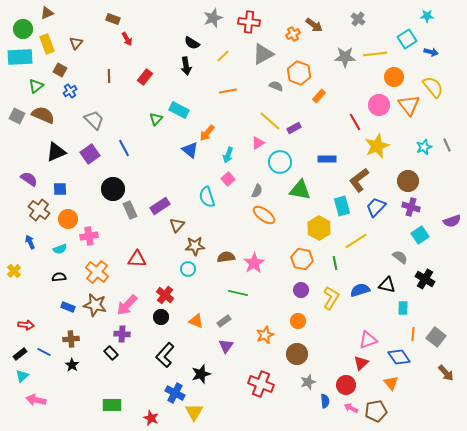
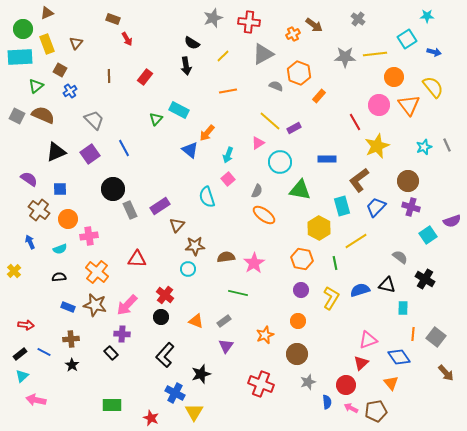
blue arrow at (431, 52): moved 3 px right
cyan square at (420, 235): moved 8 px right
blue semicircle at (325, 401): moved 2 px right, 1 px down
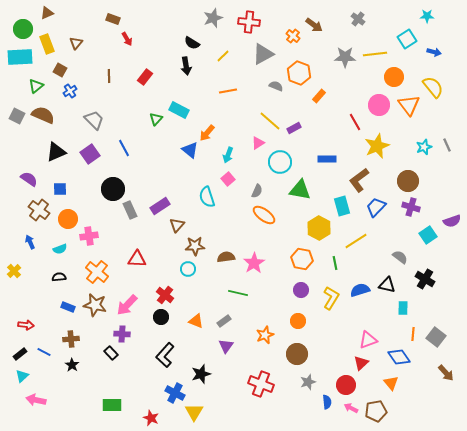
orange cross at (293, 34): moved 2 px down; rotated 24 degrees counterclockwise
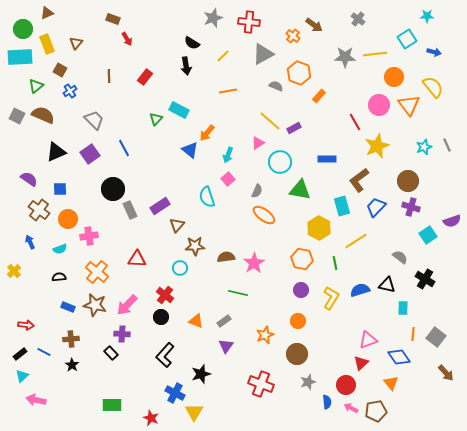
cyan circle at (188, 269): moved 8 px left, 1 px up
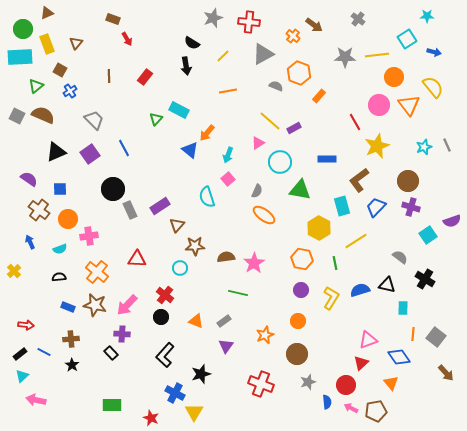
yellow line at (375, 54): moved 2 px right, 1 px down
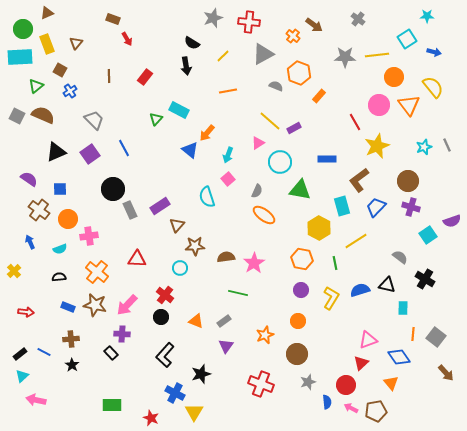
red arrow at (26, 325): moved 13 px up
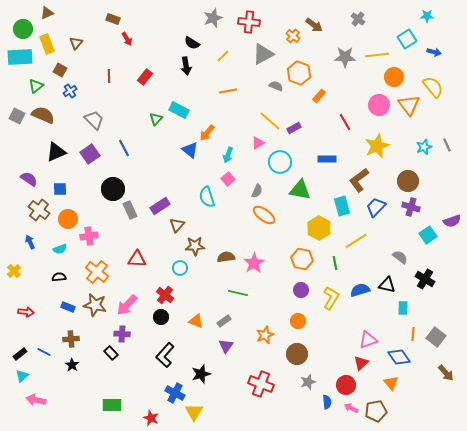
red line at (355, 122): moved 10 px left
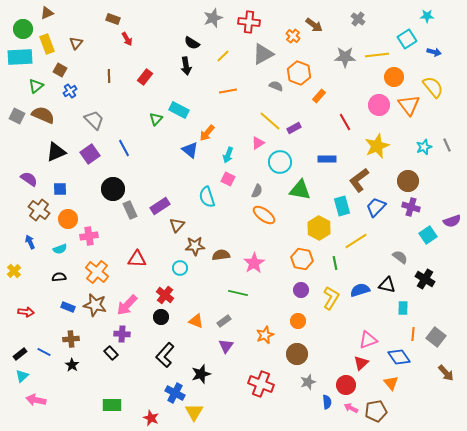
pink square at (228, 179): rotated 24 degrees counterclockwise
brown semicircle at (226, 257): moved 5 px left, 2 px up
